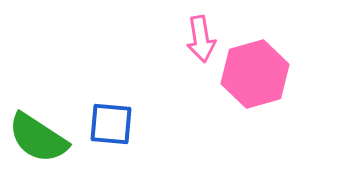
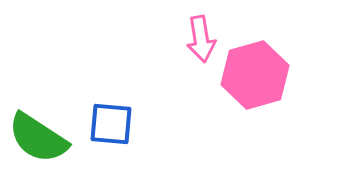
pink hexagon: moved 1 px down
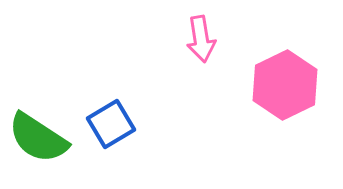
pink hexagon: moved 30 px right, 10 px down; rotated 10 degrees counterclockwise
blue square: rotated 36 degrees counterclockwise
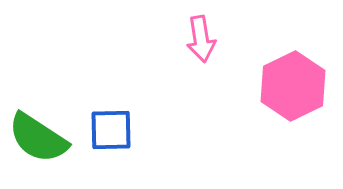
pink hexagon: moved 8 px right, 1 px down
blue square: moved 6 px down; rotated 30 degrees clockwise
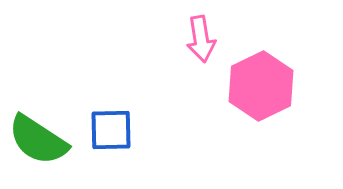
pink hexagon: moved 32 px left
green semicircle: moved 2 px down
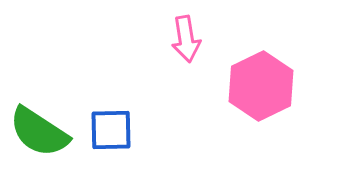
pink arrow: moved 15 px left
green semicircle: moved 1 px right, 8 px up
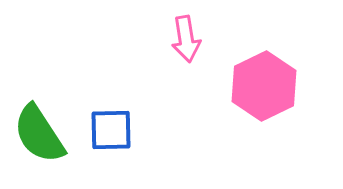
pink hexagon: moved 3 px right
green semicircle: moved 2 px down; rotated 24 degrees clockwise
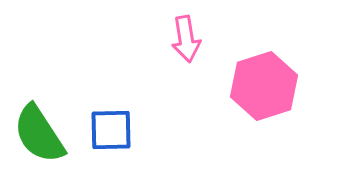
pink hexagon: rotated 8 degrees clockwise
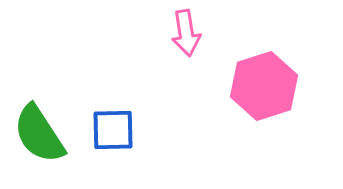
pink arrow: moved 6 px up
blue square: moved 2 px right
